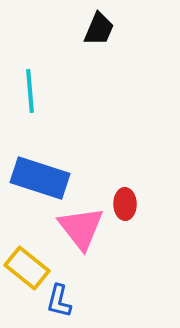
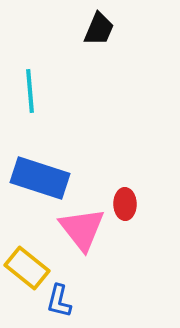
pink triangle: moved 1 px right, 1 px down
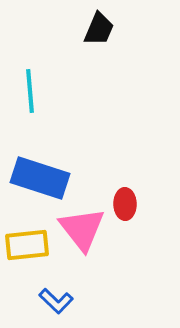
yellow rectangle: moved 23 px up; rotated 45 degrees counterclockwise
blue L-shape: moved 3 px left; rotated 60 degrees counterclockwise
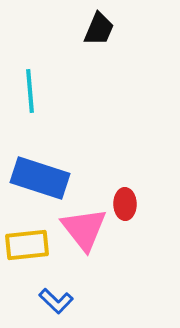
pink triangle: moved 2 px right
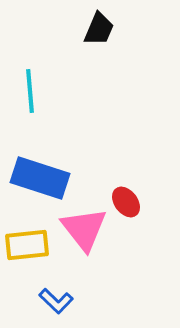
red ellipse: moved 1 px right, 2 px up; rotated 36 degrees counterclockwise
